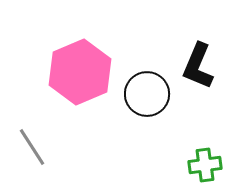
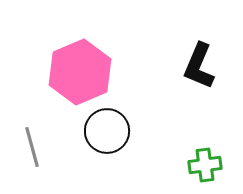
black L-shape: moved 1 px right
black circle: moved 40 px left, 37 px down
gray line: rotated 18 degrees clockwise
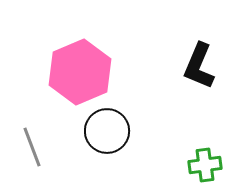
gray line: rotated 6 degrees counterclockwise
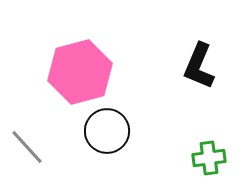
pink hexagon: rotated 8 degrees clockwise
gray line: moved 5 px left; rotated 21 degrees counterclockwise
green cross: moved 4 px right, 7 px up
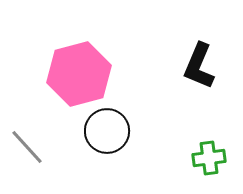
pink hexagon: moved 1 px left, 2 px down
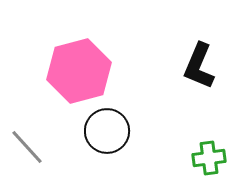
pink hexagon: moved 3 px up
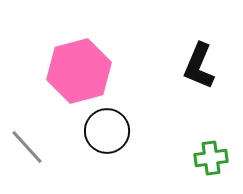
green cross: moved 2 px right
